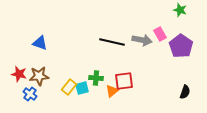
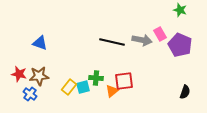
purple pentagon: moved 1 px left, 1 px up; rotated 10 degrees counterclockwise
cyan square: moved 1 px right, 1 px up
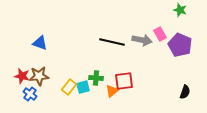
red star: moved 3 px right, 2 px down
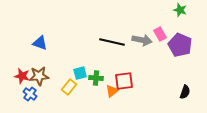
cyan square: moved 3 px left, 14 px up
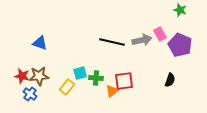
gray arrow: rotated 24 degrees counterclockwise
yellow rectangle: moved 2 px left
black semicircle: moved 15 px left, 12 px up
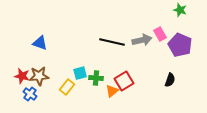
red square: rotated 24 degrees counterclockwise
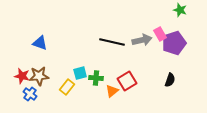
purple pentagon: moved 6 px left, 2 px up; rotated 30 degrees clockwise
red square: moved 3 px right
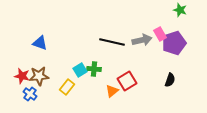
cyan square: moved 3 px up; rotated 16 degrees counterclockwise
green cross: moved 2 px left, 9 px up
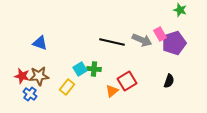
gray arrow: rotated 36 degrees clockwise
cyan square: moved 1 px up
black semicircle: moved 1 px left, 1 px down
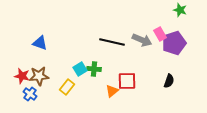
red square: rotated 30 degrees clockwise
